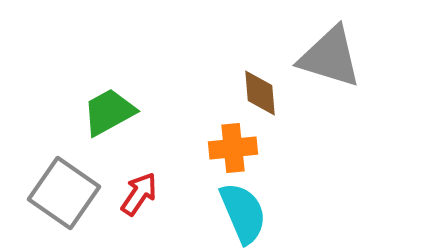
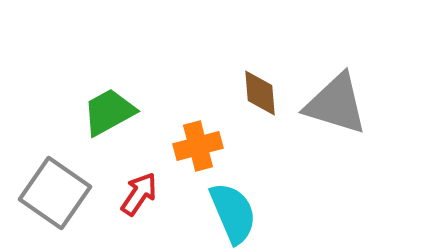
gray triangle: moved 6 px right, 47 px down
orange cross: moved 35 px left, 2 px up; rotated 9 degrees counterclockwise
gray square: moved 9 px left
cyan semicircle: moved 10 px left
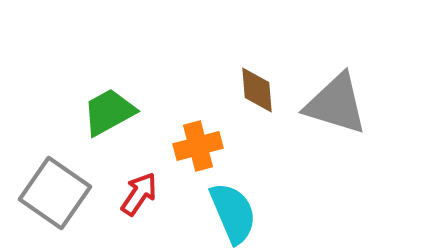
brown diamond: moved 3 px left, 3 px up
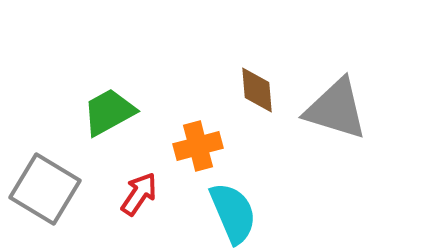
gray triangle: moved 5 px down
gray square: moved 10 px left, 4 px up; rotated 4 degrees counterclockwise
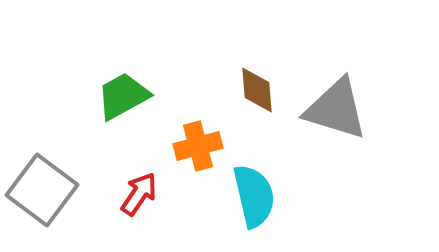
green trapezoid: moved 14 px right, 16 px up
gray square: moved 3 px left, 1 px down; rotated 6 degrees clockwise
cyan semicircle: moved 21 px right, 17 px up; rotated 10 degrees clockwise
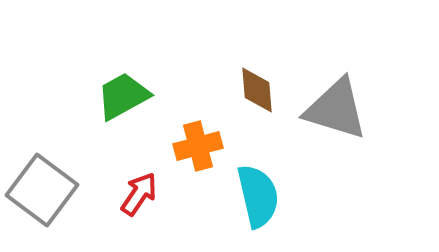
cyan semicircle: moved 4 px right
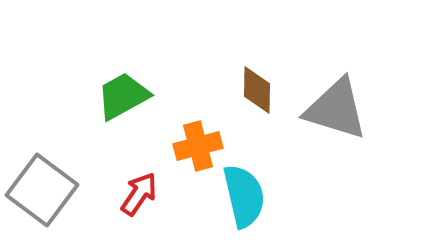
brown diamond: rotated 6 degrees clockwise
cyan semicircle: moved 14 px left
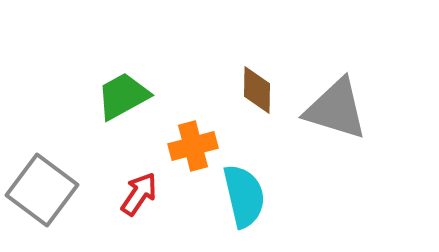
orange cross: moved 5 px left
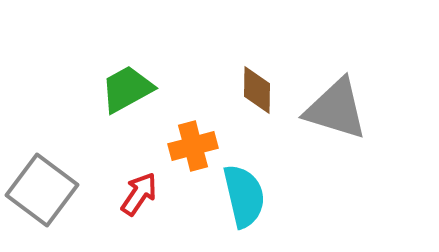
green trapezoid: moved 4 px right, 7 px up
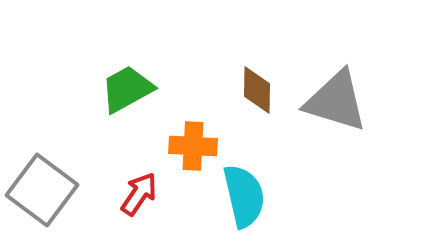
gray triangle: moved 8 px up
orange cross: rotated 18 degrees clockwise
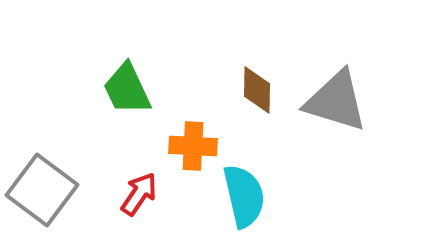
green trapezoid: rotated 86 degrees counterclockwise
